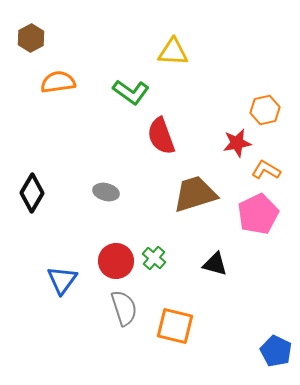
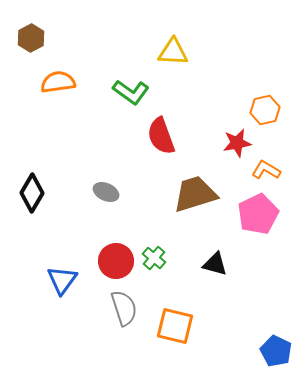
gray ellipse: rotated 10 degrees clockwise
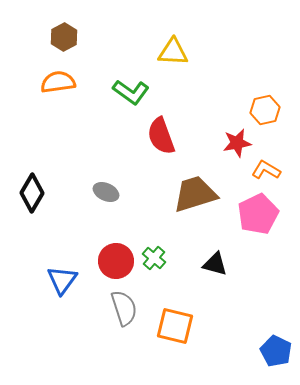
brown hexagon: moved 33 px right, 1 px up
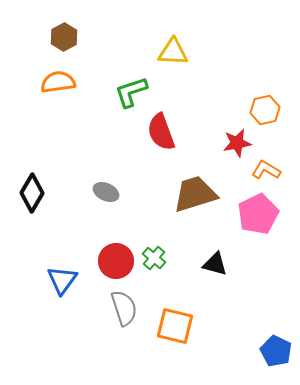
green L-shape: rotated 126 degrees clockwise
red semicircle: moved 4 px up
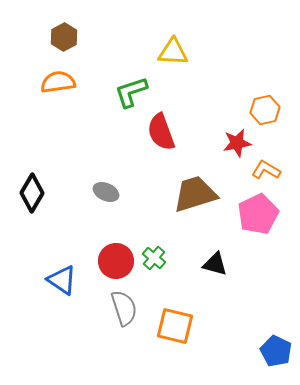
blue triangle: rotated 32 degrees counterclockwise
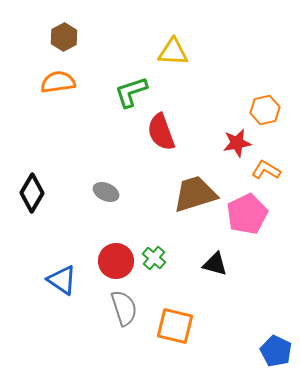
pink pentagon: moved 11 px left
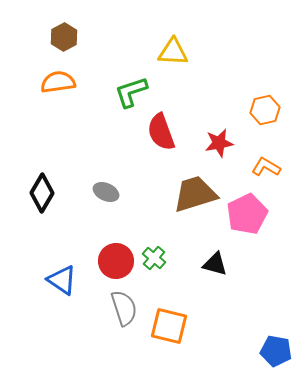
red star: moved 18 px left
orange L-shape: moved 3 px up
black diamond: moved 10 px right
orange square: moved 6 px left
blue pentagon: rotated 16 degrees counterclockwise
